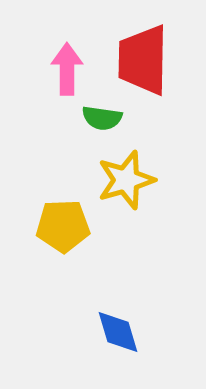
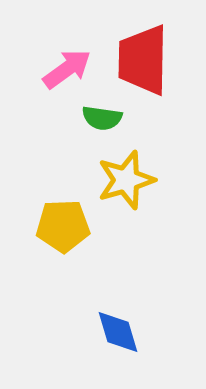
pink arrow: rotated 54 degrees clockwise
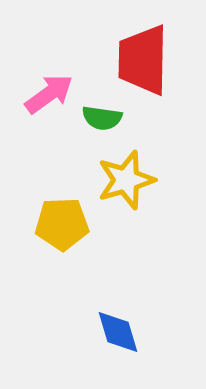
pink arrow: moved 18 px left, 25 px down
yellow pentagon: moved 1 px left, 2 px up
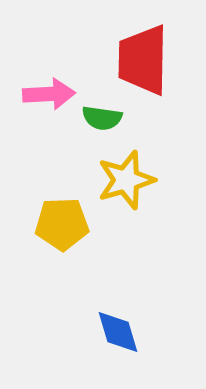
pink arrow: rotated 33 degrees clockwise
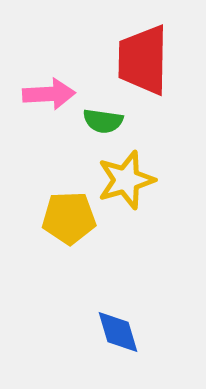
green semicircle: moved 1 px right, 3 px down
yellow pentagon: moved 7 px right, 6 px up
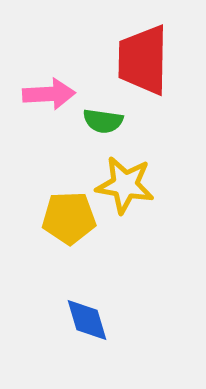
yellow star: moved 1 px left, 5 px down; rotated 26 degrees clockwise
blue diamond: moved 31 px left, 12 px up
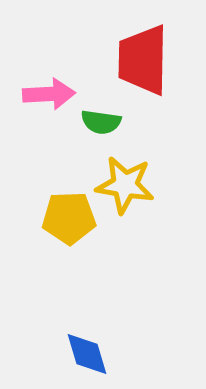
green semicircle: moved 2 px left, 1 px down
blue diamond: moved 34 px down
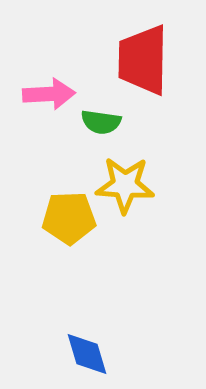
yellow star: rotated 6 degrees counterclockwise
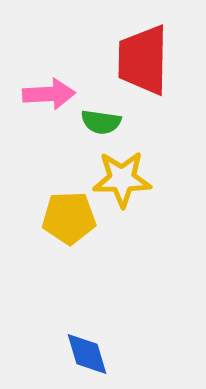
yellow star: moved 3 px left, 6 px up; rotated 4 degrees counterclockwise
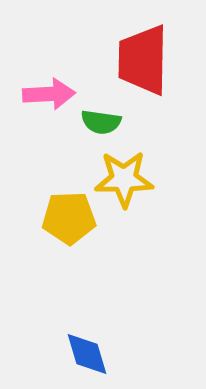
yellow star: moved 2 px right
